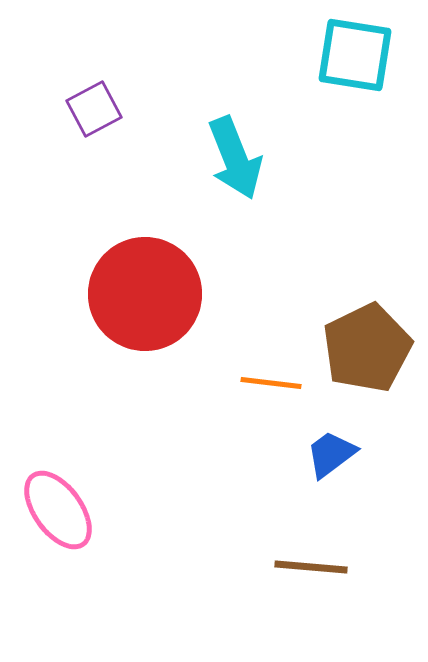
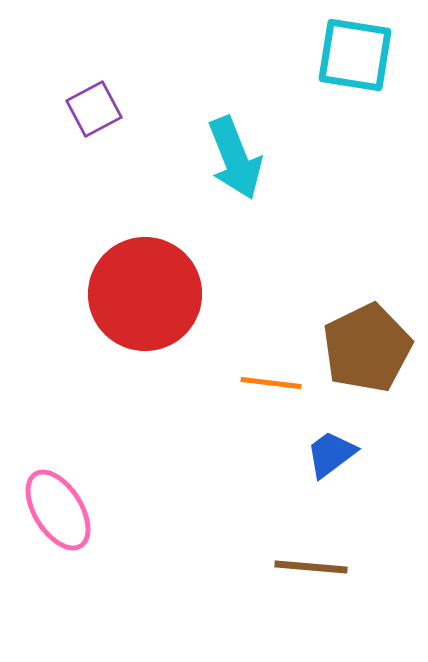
pink ellipse: rotated 4 degrees clockwise
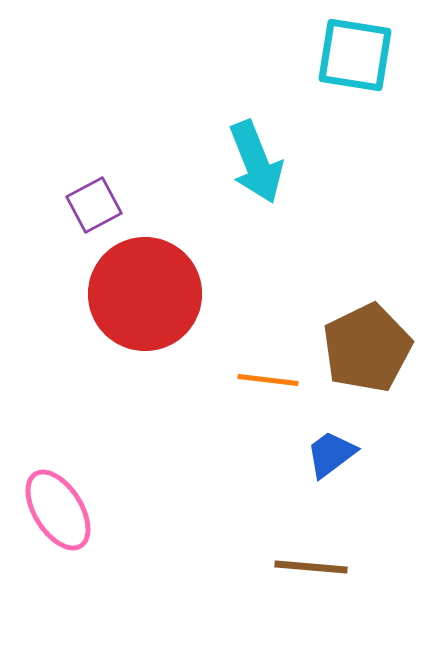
purple square: moved 96 px down
cyan arrow: moved 21 px right, 4 px down
orange line: moved 3 px left, 3 px up
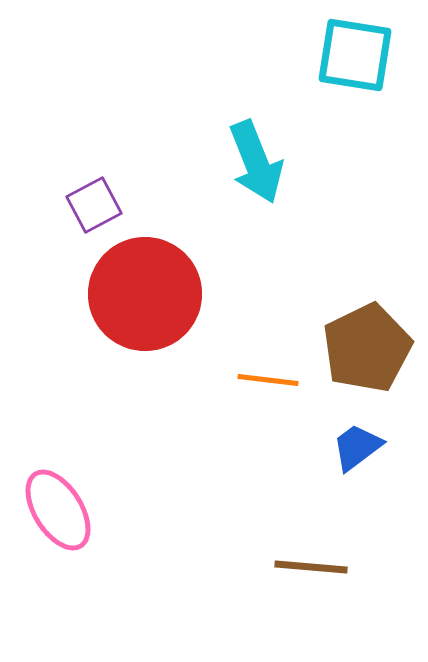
blue trapezoid: moved 26 px right, 7 px up
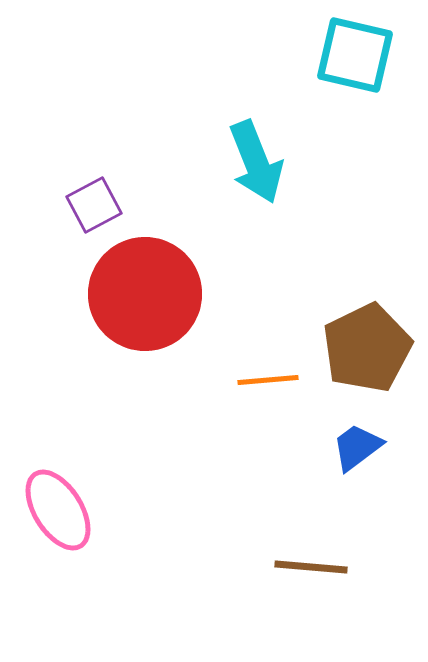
cyan square: rotated 4 degrees clockwise
orange line: rotated 12 degrees counterclockwise
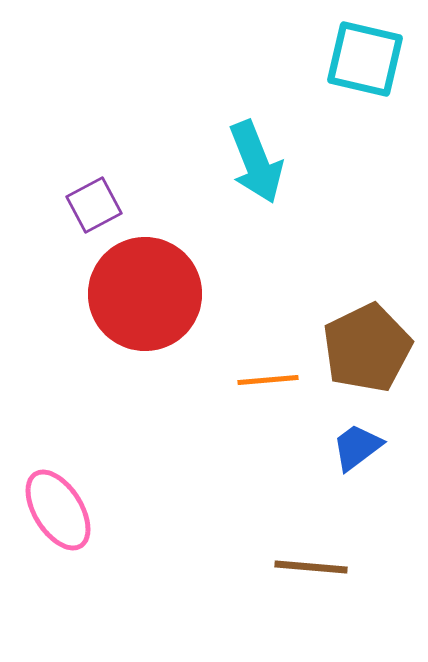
cyan square: moved 10 px right, 4 px down
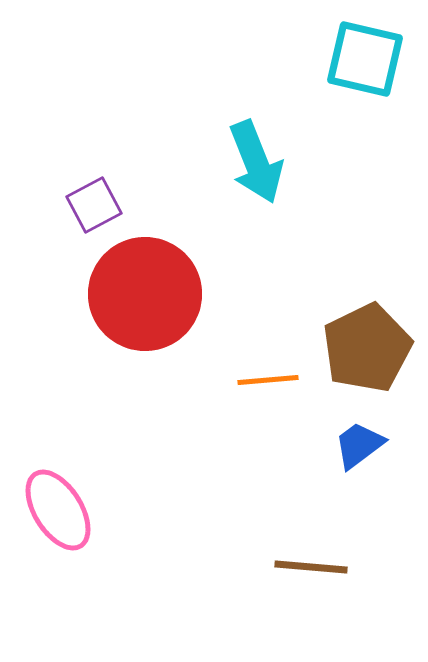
blue trapezoid: moved 2 px right, 2 px up
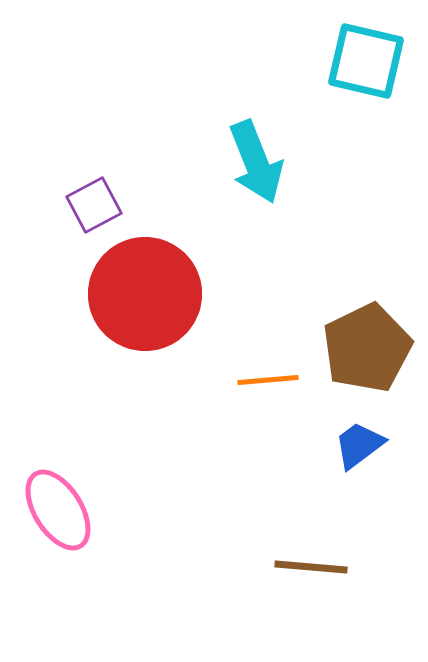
cyan square: moved 1 px right, 2 px down
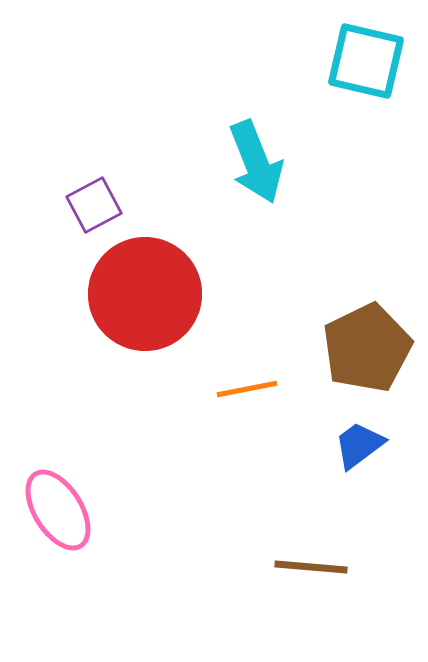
orange line: moved 21 px left, 9 px down; rotated 6 degrees counterclockwise
